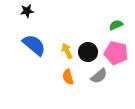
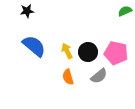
green semicircle: moved 9 px right, 14 px up
blue semicircle: moved 1 px down
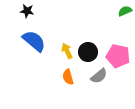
black star: rotated 16 degrees clockwise
blue semicircle: moved 5 px up
pink pentagon: moved 2 px right, 3 px down
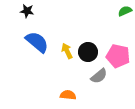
blue semicircle: moved 3 px right, 1 px down
orange semicircle: moved 18 px down; rotated 112 degrees clockwise
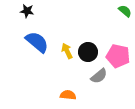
green semicircle: rotated 64 degrees clockwise
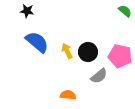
pink pentagon: moved 2 px right
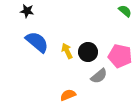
orange semicircle: rotated 28 degrees counterclockwise
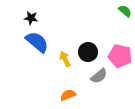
black star: moved 4 px right, 7 px down
yellow arrow: moved 2 px left, 8 px down
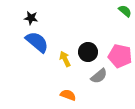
orange semicircle: rotated 42 degrees clockwise
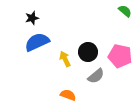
black star: moved 1 px right; rotated 24 degrees counterclockwise
blue semicircle: rotated 65 degrees counterclockwise
gray semicircle: moved 3 px left
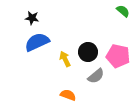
green semicircle: moved 2 px left
black star: rotated 24 degrees clockwise
pink pentagon: moved 2 px left
